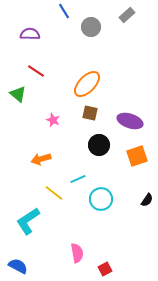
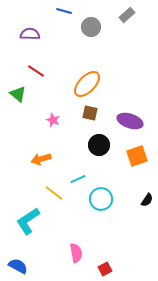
blue line: rotated 42 degrees counterclockwise
pink semicircle: moved 1 px left
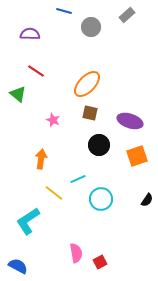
orange arrow: rotated 114 degrees clockwise
red square: moved 5 px left, 7 px up
